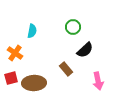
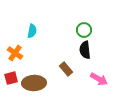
green circle: moved 11 px right, 3 px down
black semicircle: rotated 126 degrees clockwise
pink arrow: moved 1 px right, 2 px up; rotated 48 degrees counterclockwise
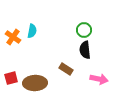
orange cross: moved 2 px left, 16 px up
brown rectangle: rotated 16 degrees counterclockwise
pink arrow: rotated 18 degrees counterclockwise
brown ellipse: moved 1 px right
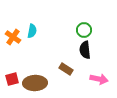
red square: moved 1 px right, 1 px down
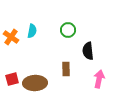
green circle: moved 16 px left
orange cross: moved 2 px left
black semicircle: moved 3 px right, 1 px down
brown rectangle: rotated 56 degrees clockwise
pink arrow: rotated 90 degrees counterclockwise
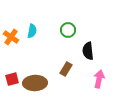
brown rectangle: rotated 32 degrees clockwise
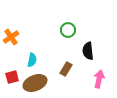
cyan semicircle: moved 29 px down
orange cross: rotated 21 degrees clockwise
red square: moved 2 px up
brown ellipse: rotated 20 degrees counterclockwise
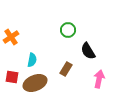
black semicircle: rotated 24 degrees counterclockwise
red square: rotated 24 degrees clockwise
